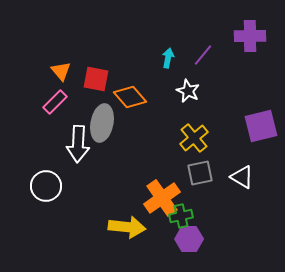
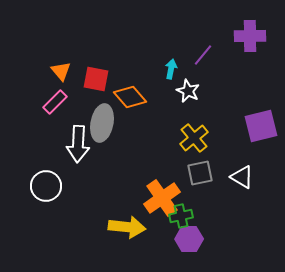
cyan arrow: moved 3 px right, 11 px down
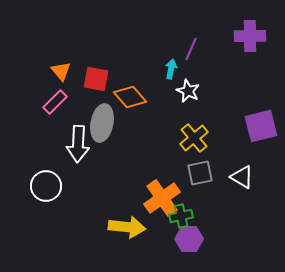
purple line: moved 12 px left, 6 px up; rotated 15 degrees counterclockwise
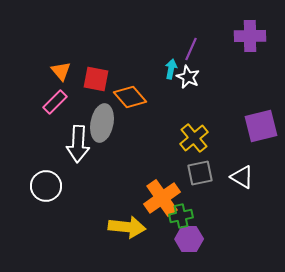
white star: moved 14 px up
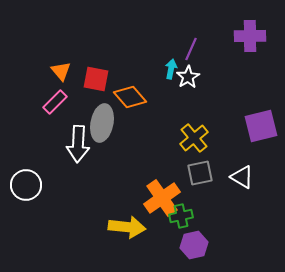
white star: rotated 15 degrees clockwise
white circle: moved 20 px left, 1 px up
purple hexagon: moved 5 px right, 6 px down; rotated 12 degrees counterclockwise
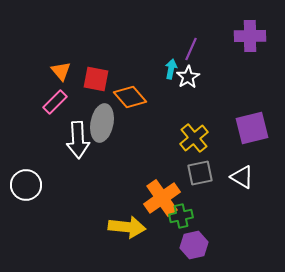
purple square: moved 9 px left, 2 px down
white arrow: moved 4 px up; rotated 6 degrees counterclockwise
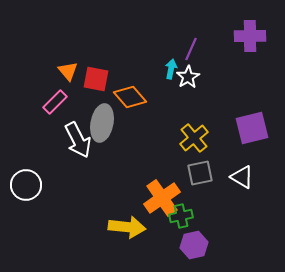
orange triangle: moved 7 px right
white arrow: rotated 24 degrees counterclockwise
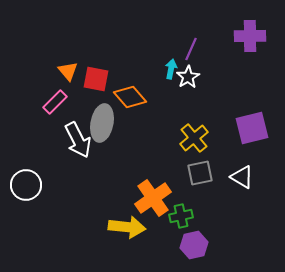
orange cross: moved 9 px left
